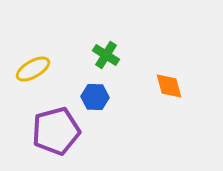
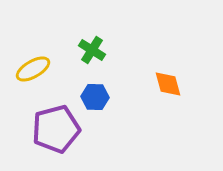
green cross: moved 14 px left, 5 px up
orange diamond: moved 1 px left, 2 px up
purple pentagon: moved 2 px up
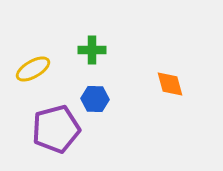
green cross: rotated 32 degrees counterclockwise
orange diamond: moved 2 px right
blue hexagon: moved 2 px down
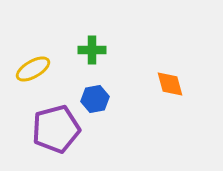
blue hexagon: rotated 12 degrees counterclockwise
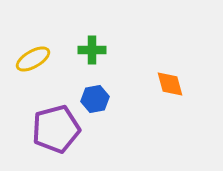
yellow ellipse: moved 10 px up
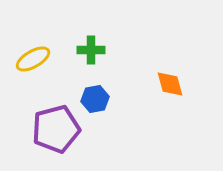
green cross: moved 1 px left
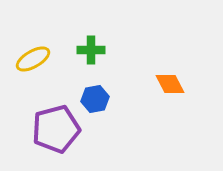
orange diamond: rotated 12 degrees counterclockwise
